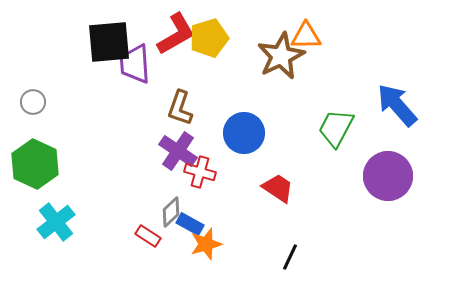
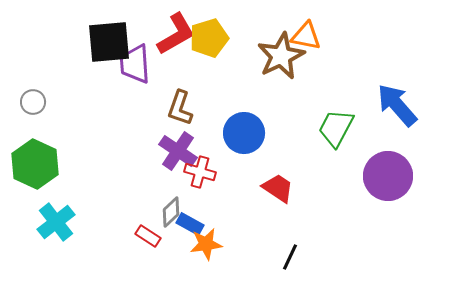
orange triangle: rotated 12 degrees clockwise
orange star: rotated 8 degrees clockwise
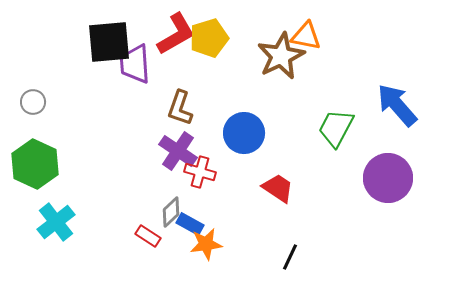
purple circle: moved 2 px down
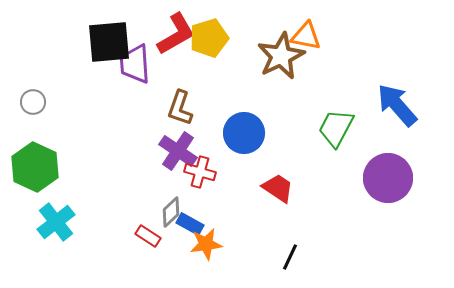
green hexagon: moved 3 px down
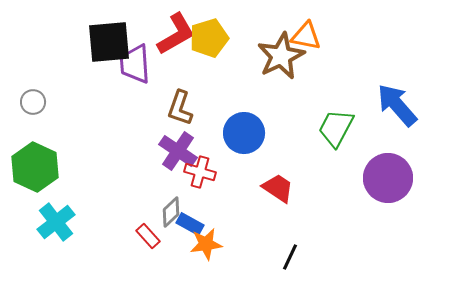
red rectangle: rotated 15 degrees clockwise
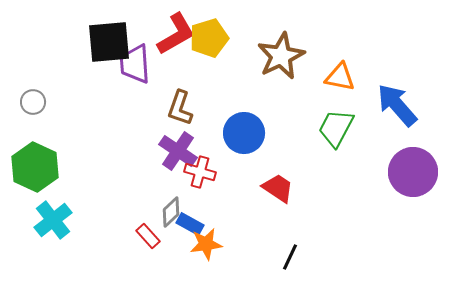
orange triangle: moved 34 px right, 41 px down
purple circle: moved 25 px right, 6 px up
cyan cross: moved 3 px left, 2 px up
